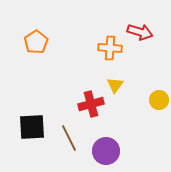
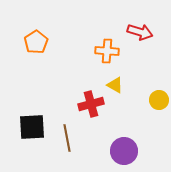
orange cross: moved 3 px left, 3 px down
yellow triangle: rotated 36 degrees counterclockwise
brown line: moved 2 px left; rotated 16 degrees clockwise
purple circle: moved 18 px right
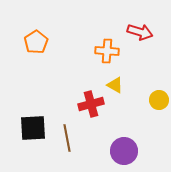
black square: moved 1 px right, 1 px down
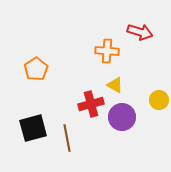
orange pentagon: moved 27 px down
black square: rotated 12 degrees counterclockwise
purple circle: moved 2 px left, 34 px up
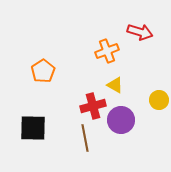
orange cross: rotated 25 degrees counterclockwise
orange pentagon: moved 7 px right, 2 px down
red cross: moved 2 px right, 2 px down
purple circle: moved 1 px left, 3 px down
black square: rotated 16 degrees clockwise
brown line: moved 18 px right
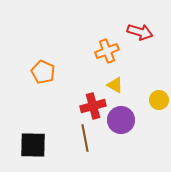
orange pentagon: moved 1 px down; rotated 15 degrees counterclockwise
black square: moved 17 px down
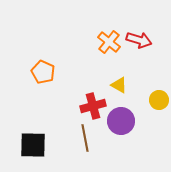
red arrow: moved 1 px left, 8 px down
orange cross: moved 2 px right, 9 px up; rotated 30 degrees counterclockwise
yellow triangle: moved 4 px right
purple circle: moved 1 px down
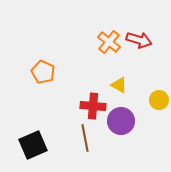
red cross: rotated 20 degrees clockwise
black square: rotated 24 degrees counterclockwise
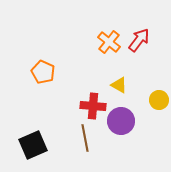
red arrow: rotated 70 degrees counterclockwise
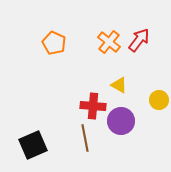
orange pentagon: moved 11 px right, 29 px up
